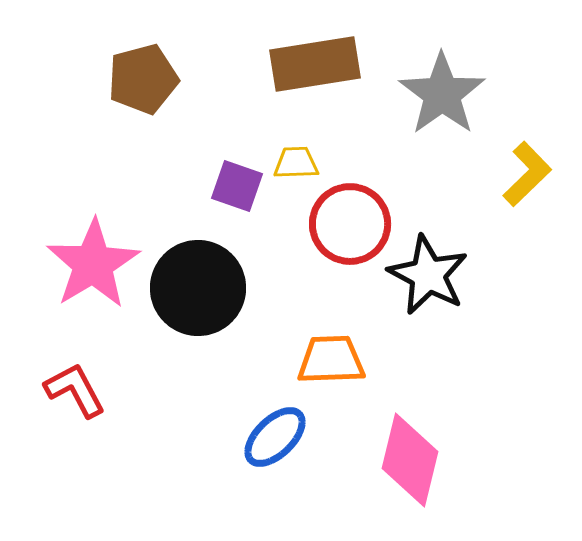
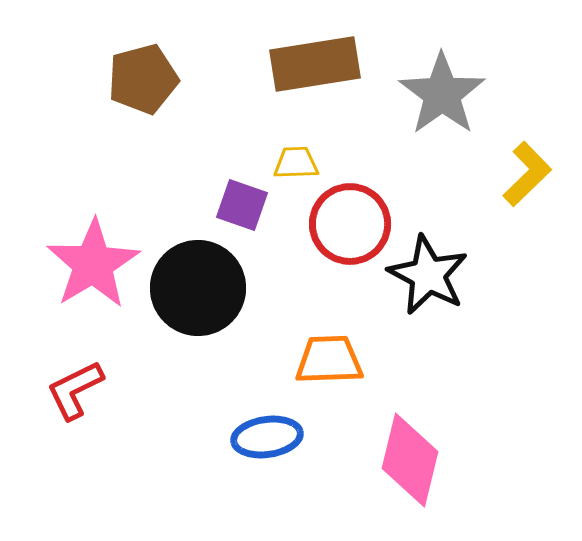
purple square: moved 5 px right, 19 px down
orange trapezoid: moved 2 px left
red L-shape: rotated 88 degrees counterclockwise
blue ellipse: moved 8 px left; rotated 36 degrees clockwise
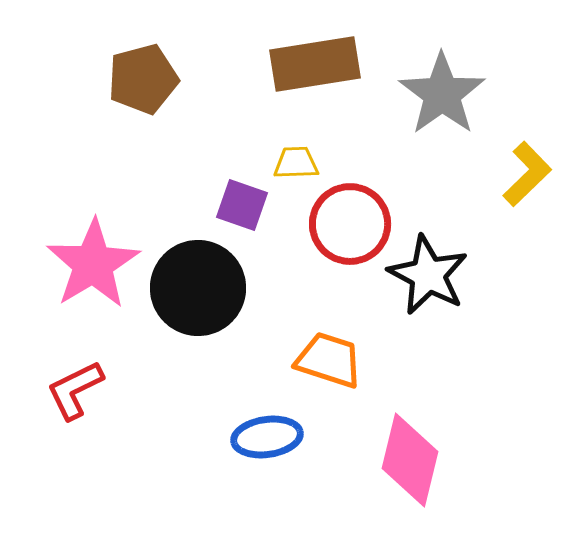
orange trapezoid: rotated 20 degrees clockwise
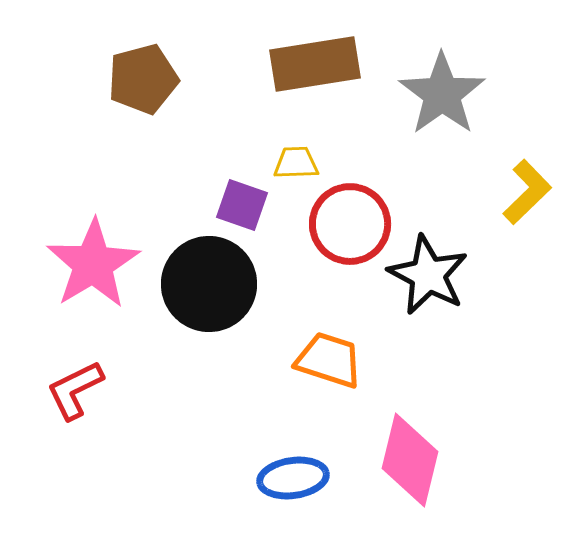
yellow L-shape: moved 18 px down
black circle: moved 11 px right, 4 px up
blue ellipse: moved 26 px right, 41 px down
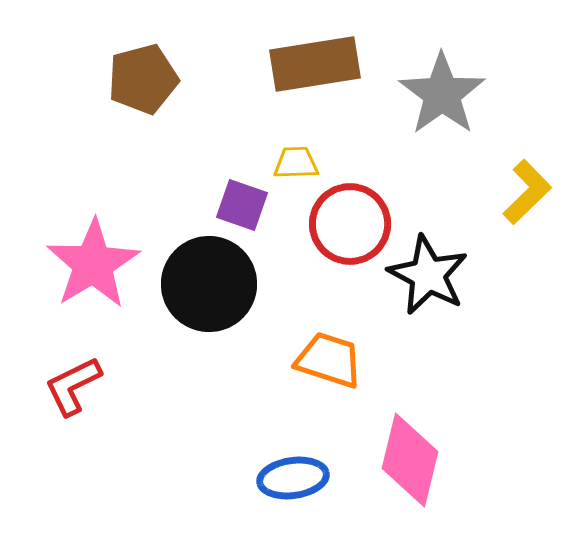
red L-shape: moved 2 px left, 4 px up
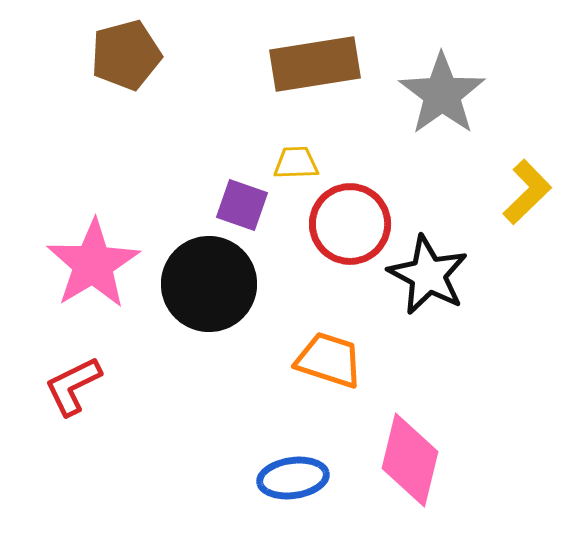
brown pentagon: moved 17 px left, 24 px up
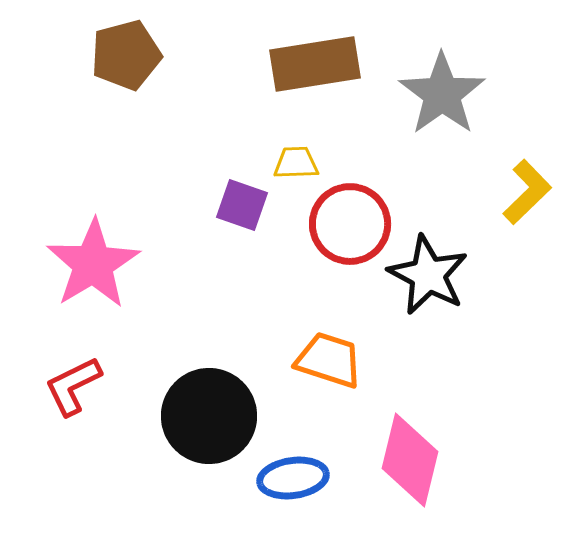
black circle: moved 132 px down
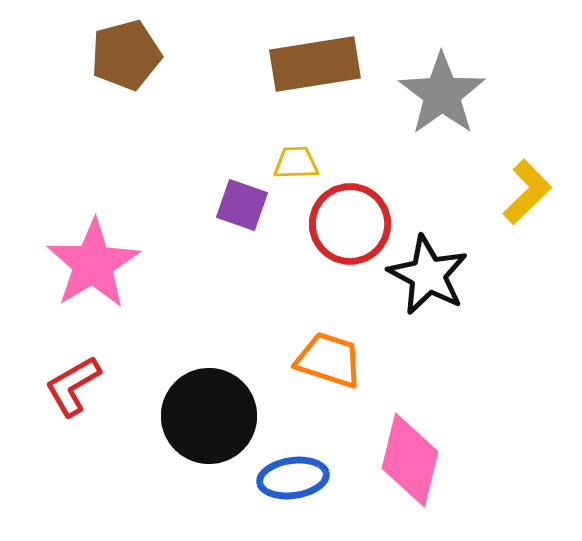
red L-shape: rotated 4 degrees counterclockwise
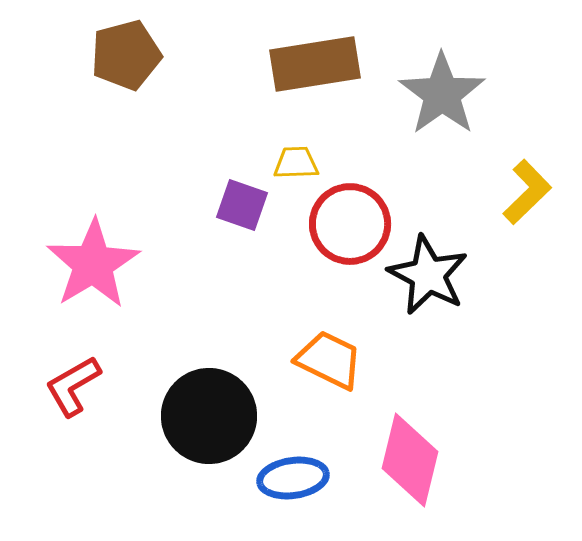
orange trapezoid: rotated 8 degrees clockwise
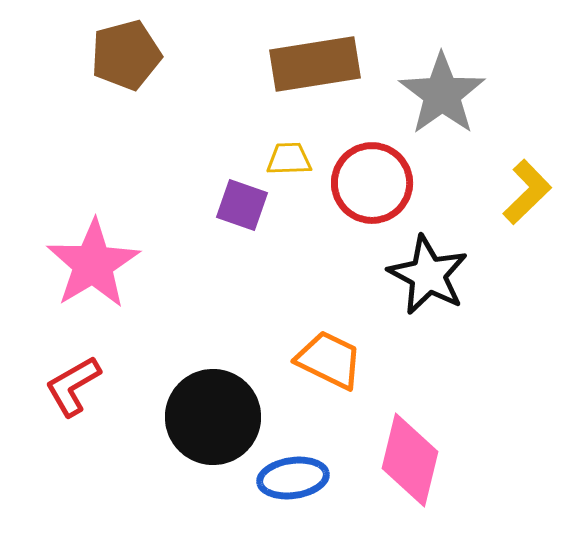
yellow trapezoid: moved 7 px left, 4 px up
red circle: moved 22 px right, 41 px up
black circle: moved 4 px right, 1 px down
